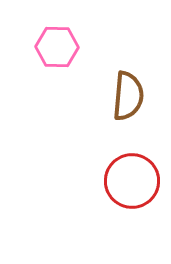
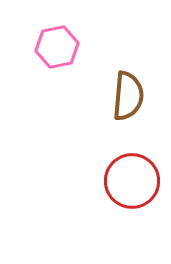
pink hexagon: rotated 12 degrees counterclockwise
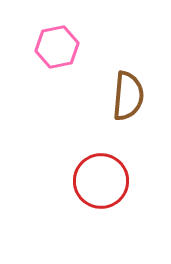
red circle: moved 31 px left
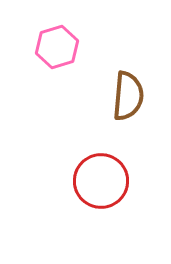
pink hexagon: rotated 6 degrees counterclockwise
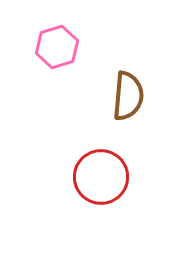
red circle: moved 4 px up
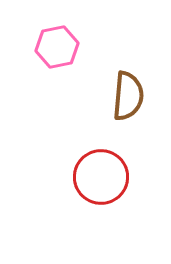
pink hexagon: rotated 6 degrees clockwise
